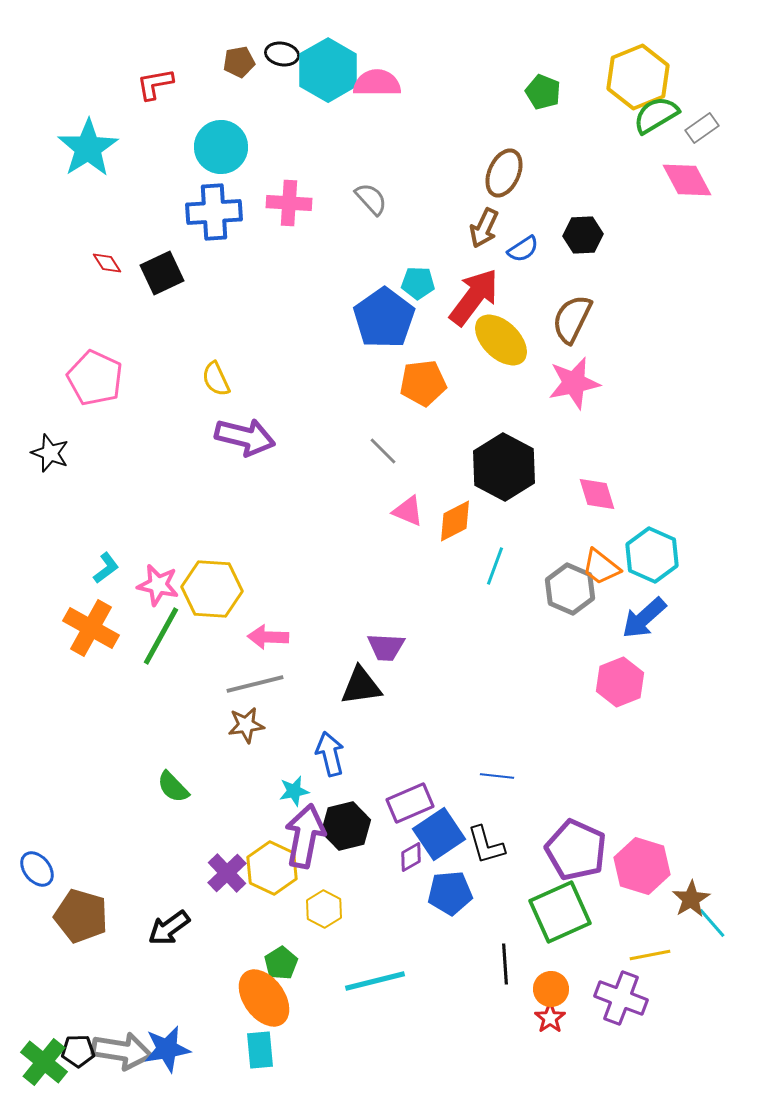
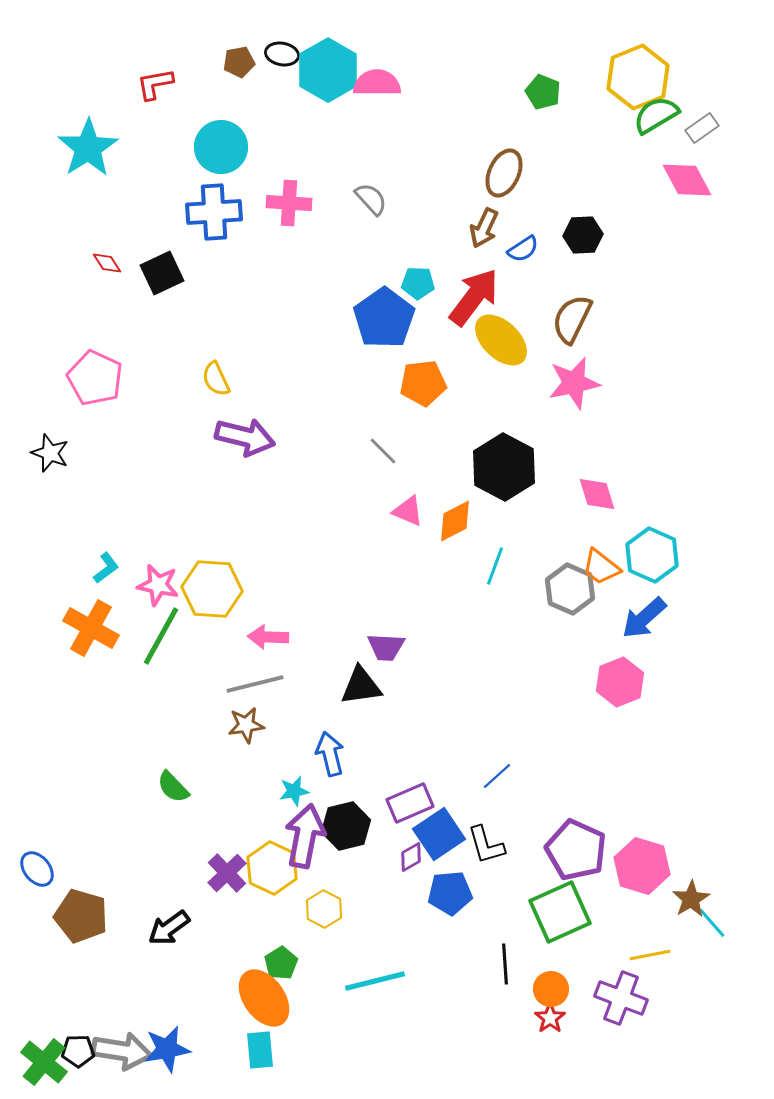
blue line at (497, 776): rotated 48 degrees counterclockwise
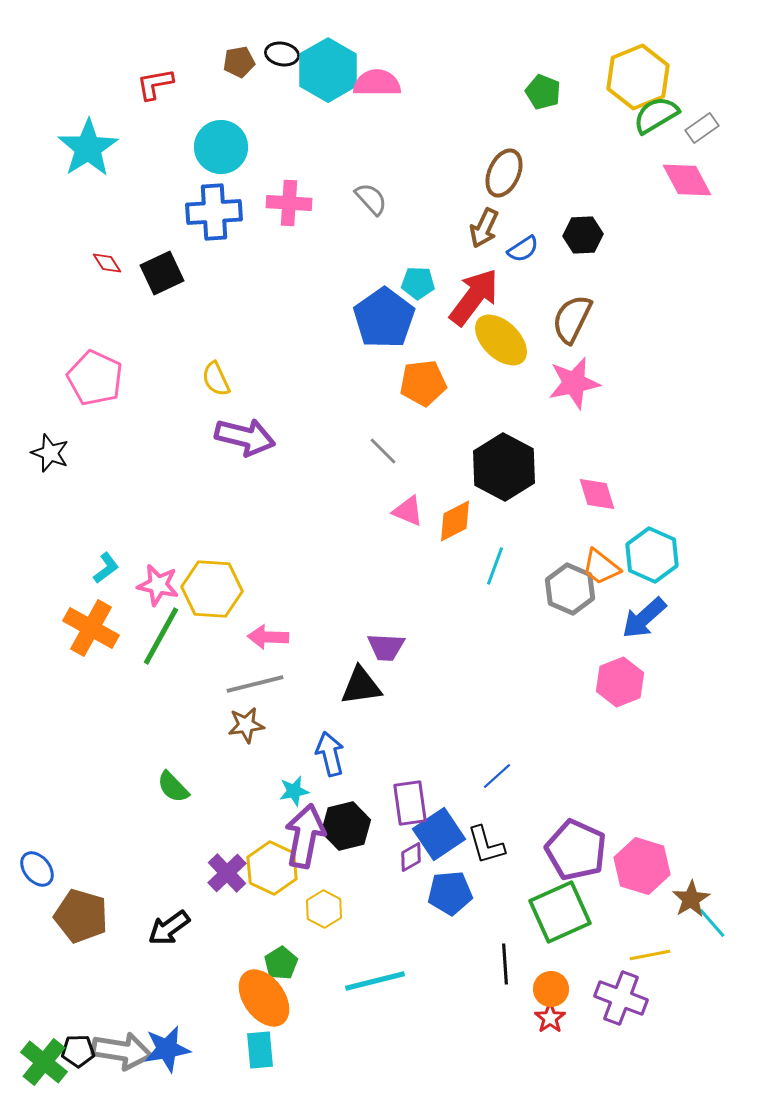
purple rectangle at (410, 803): rotated 75 degrees counterclockwise
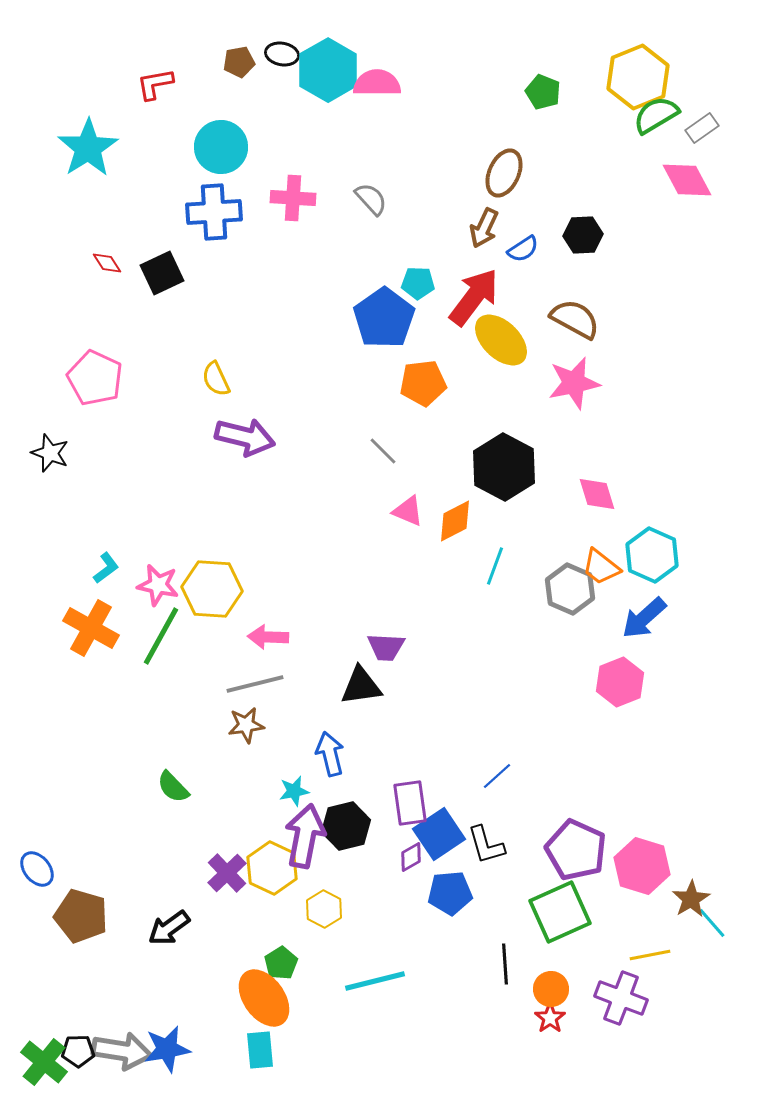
pink cross at (289, 203): moved 4 px right, 5 px up
brown semicircle at (572, 319): moved 3 px right; rotated 93 degrees clockwise
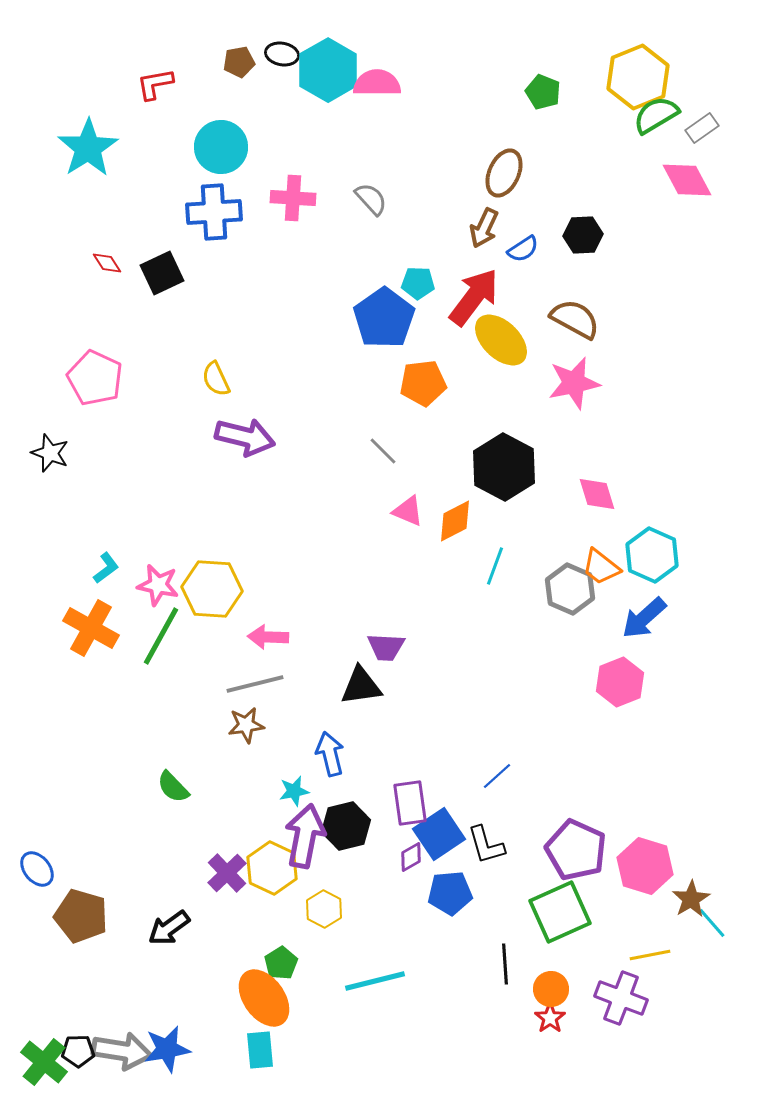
pink hexagon at (642, 866): moved 3 px right
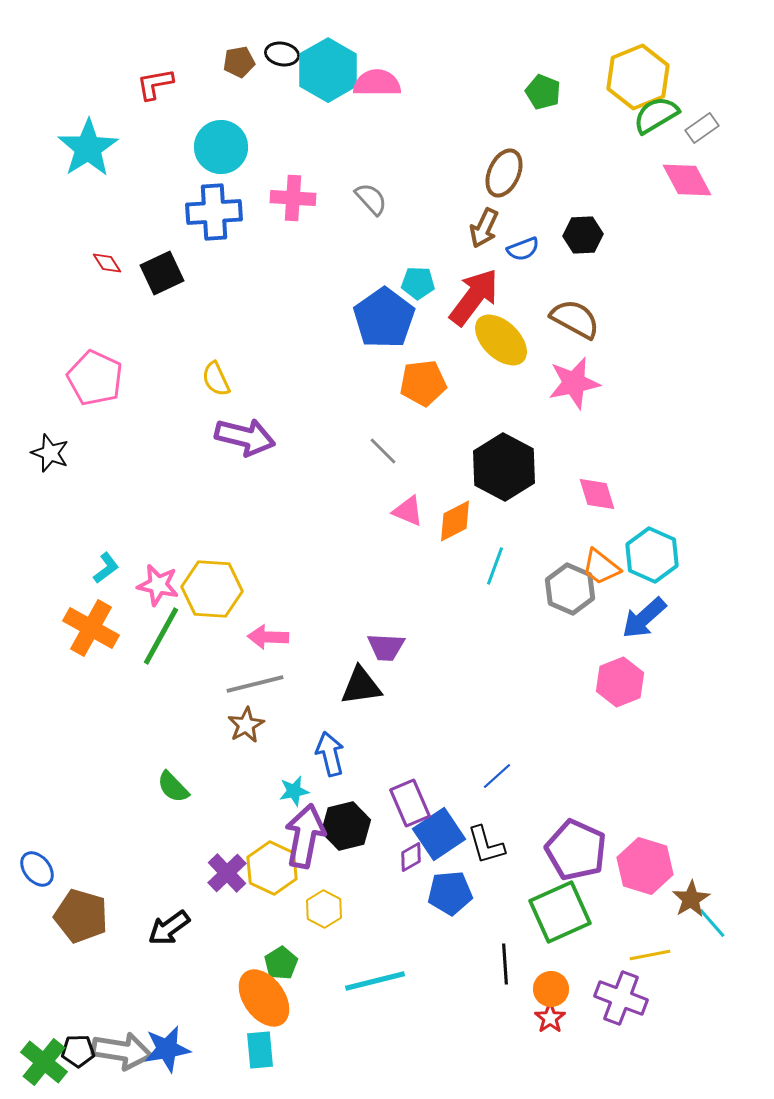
blue semicircle at (523, 249): rotated 12 degrees clockwise
brown star at (246, 725): rotated 21 degrees counterclockwise
purple rectangle at (410, 803): rotated 15 degrees counterclockwise
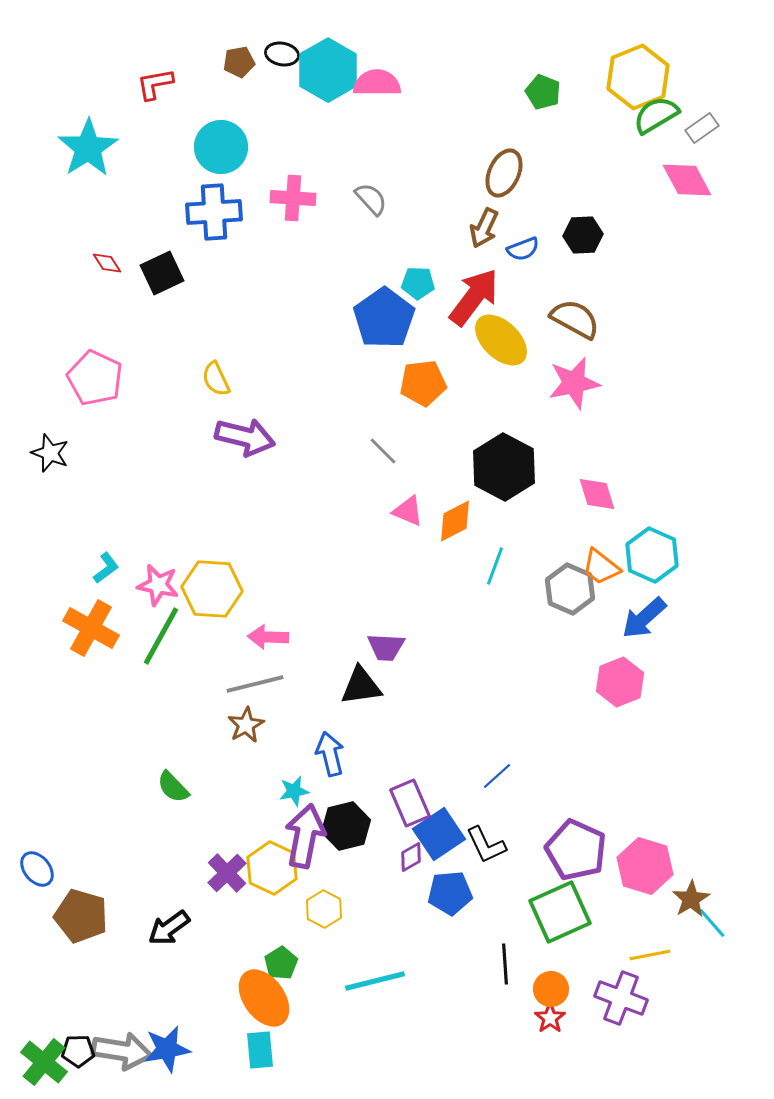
black L-shape at (486, 845): rotated 9 degrees counterclockwise
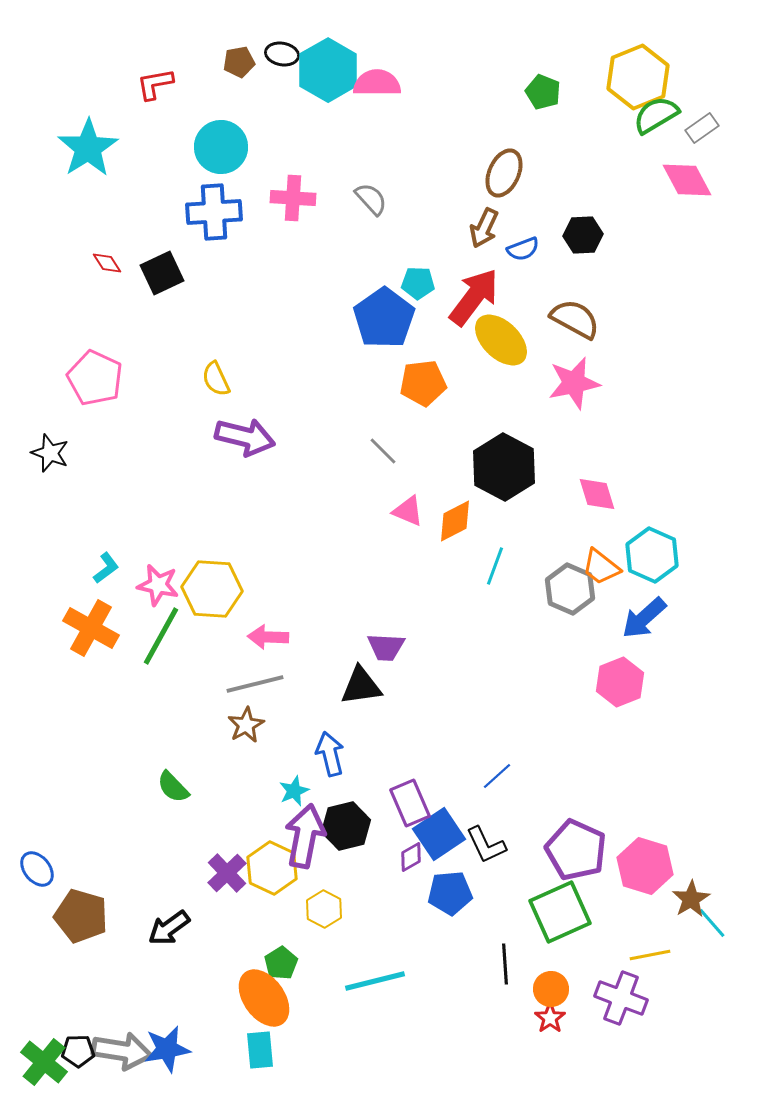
cyan star at (294, 791): rotated 12 degrees counterclockwise
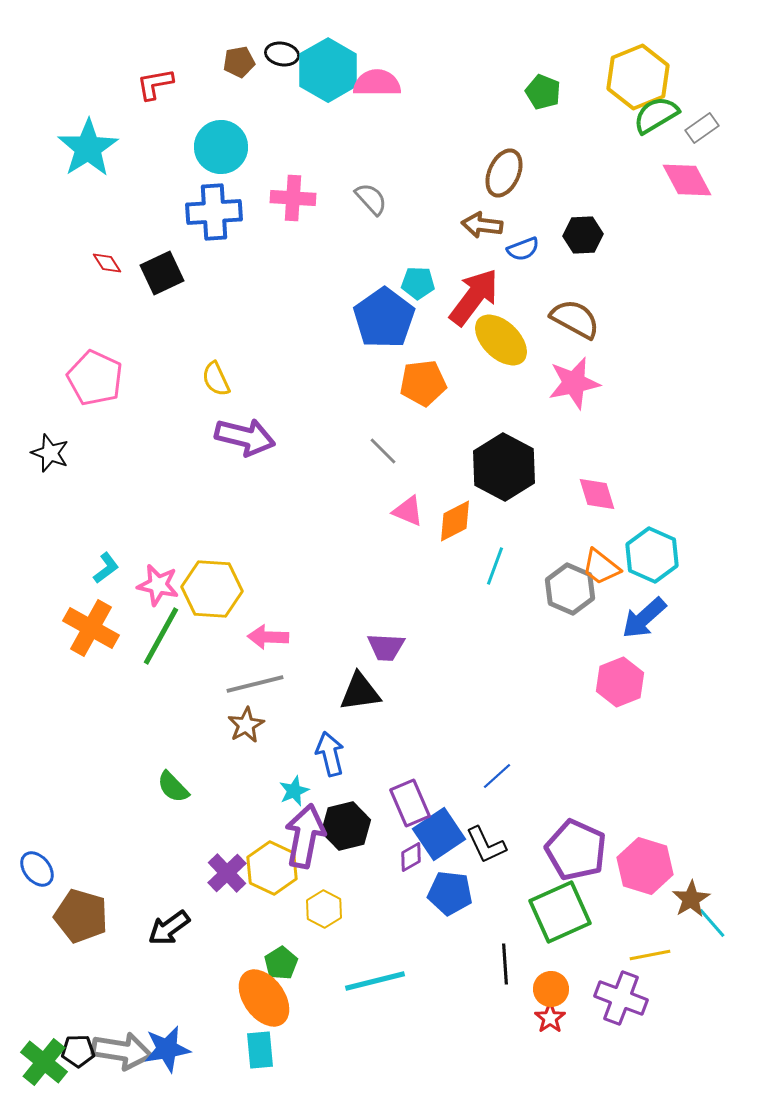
brown arrow at (484, 228): moved 2 px left, 3 px up; rotated 72 degrees clockwise
black triangle at (361, 686): moved 1 px left, 6 px down
blue pentagon at (450, 893): rotated 12 degrees clockwise
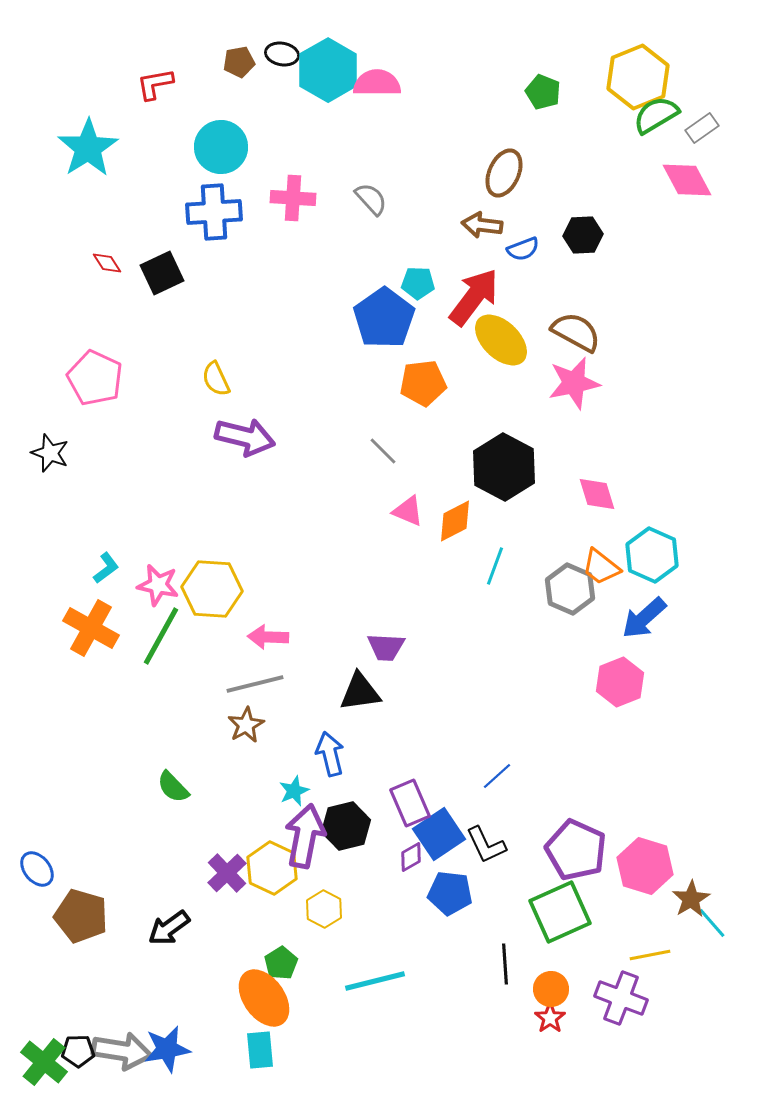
brown semicircle at (575, 319): moved 1 px right, 13 px down
